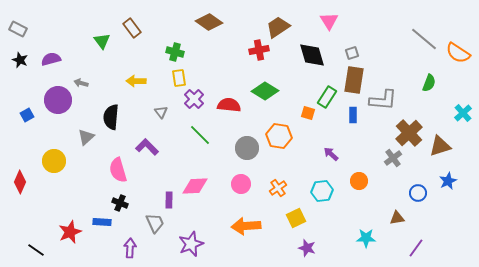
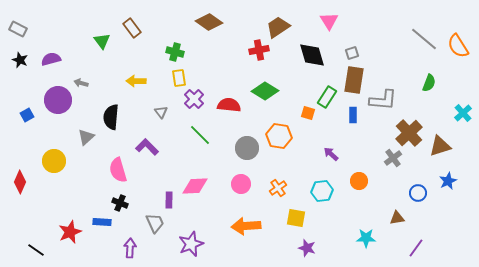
orange semicircle at (458, 53): moved 7 px up; rotated 25 degrees clockwise
yellow square at (296, 218): rotated 36 degrees clockwise
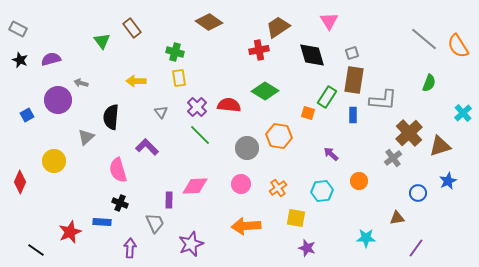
purple cross at (194, 99): moved 3 px right, 8 px down
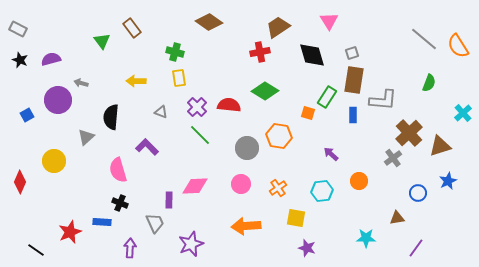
red cross at (259, 50): moved 1 px right, 2 px down
gray triangle at (161, 112): rotated 32 degrees counterclockwise
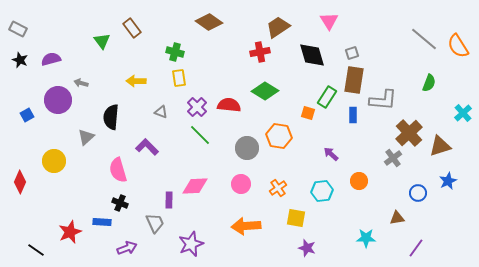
purple arrow at (130, 248): moved 3 px left; rotated 66 degrees clockwise
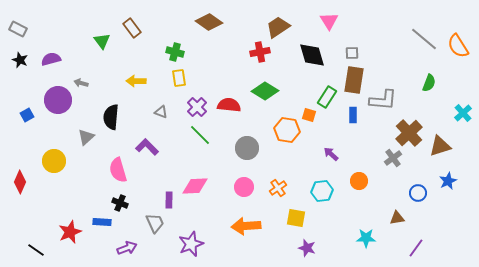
gray square at (352, 53): rotated 16 degrees clockwise
orange square at (308, 113): moved 1 px right, 2 px down
orange hexagon at (279, 136): moved 8 px right, 6 px up
pink circle at (241, 184): moved 3 px right, 3 px down
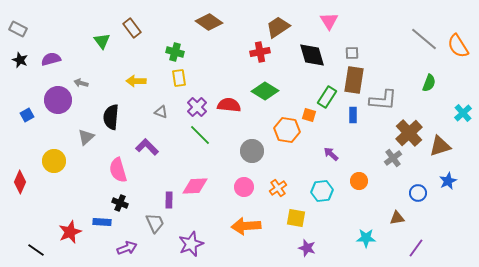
gray circle at (247, 148): moved 5 px right, 3 px down
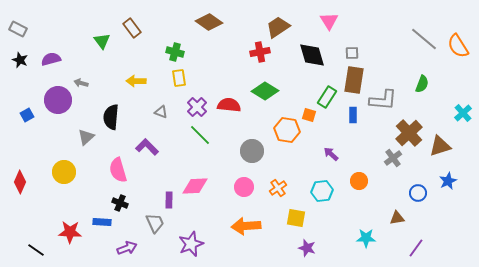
green semicircle at (429, 83): moved 7 px left, 1 px down
yellow circle at (54, 161): moved 10 px right, 11 px down
red star at (70, 232): rotated 25 degrees clockwise
